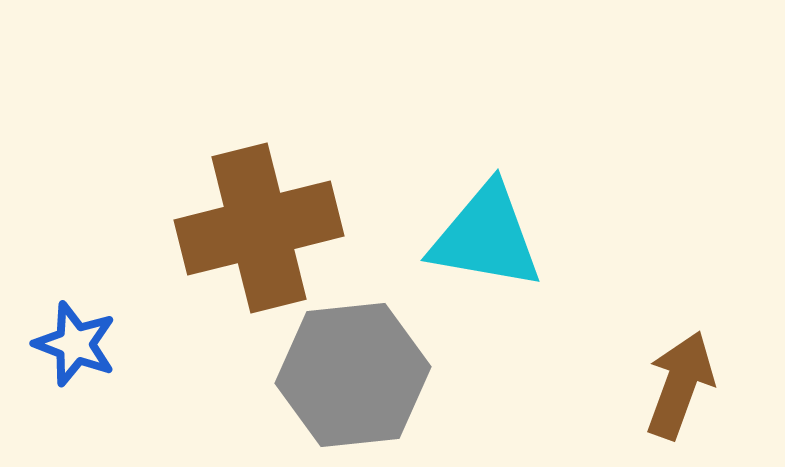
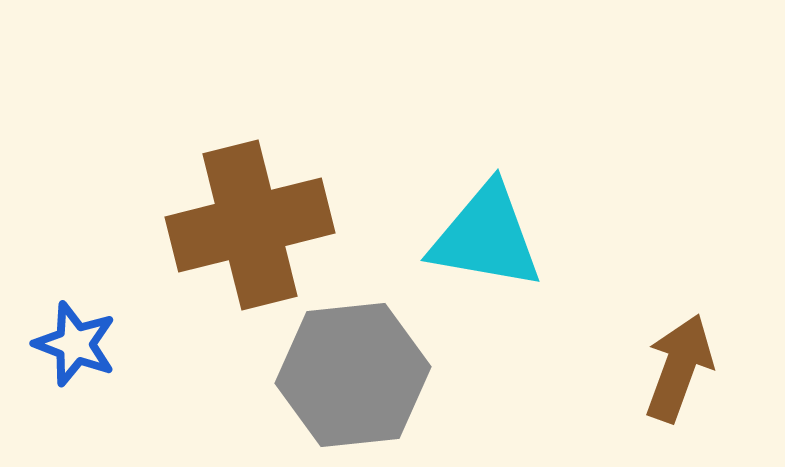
brown cross: moved 9 px left, 3 px up
brown arrow: moved 1 px left, 17 px up
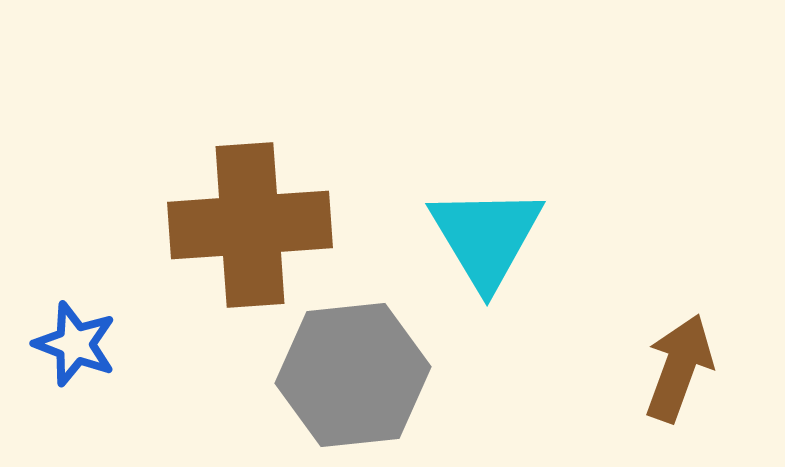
brown cross: rotated 10 degrees clockwise
cyan triangle: rotated 49 degrees clockwise
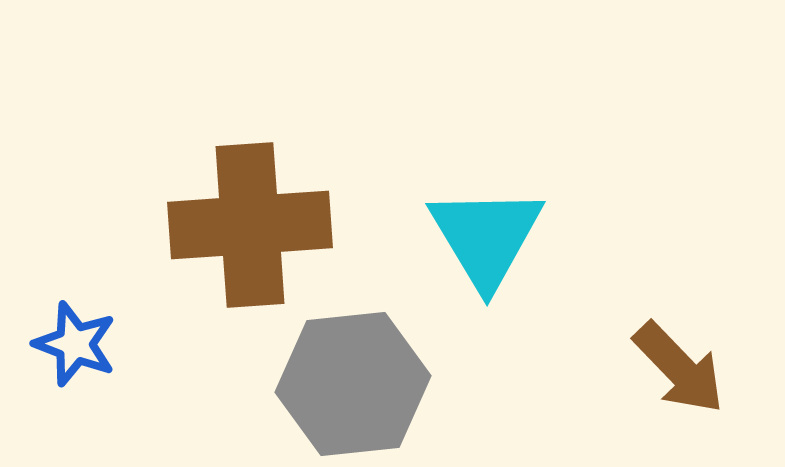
brown arrow: rotated 116 degrees clockwise
gray hexagon: moved 9 px down
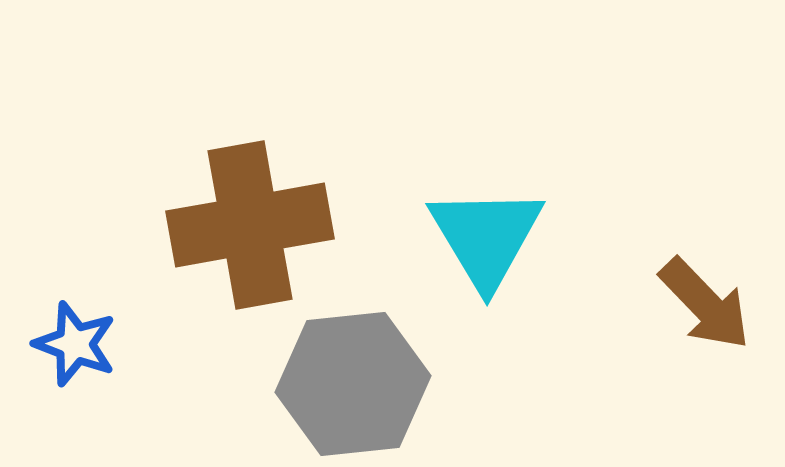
brown cross: rotated 6 degrees counterclockwise
brown arrow: moved 26 px right, 64 px up
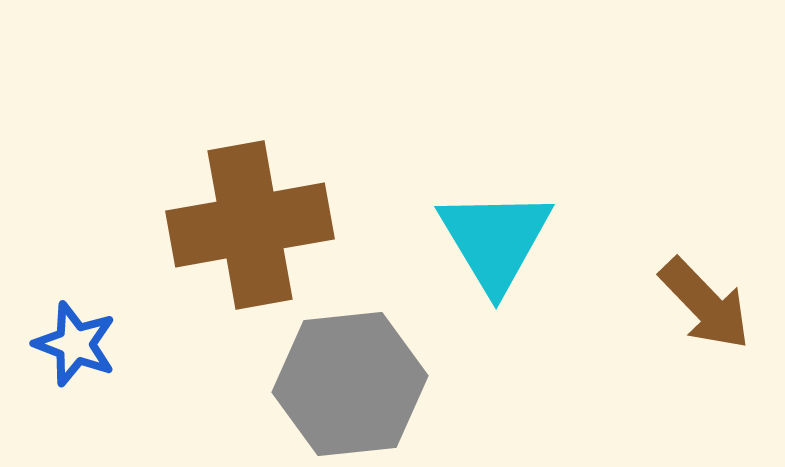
cyan triangle: moved 9 px right, 3 px down
gray hexagon: moved 3 px left
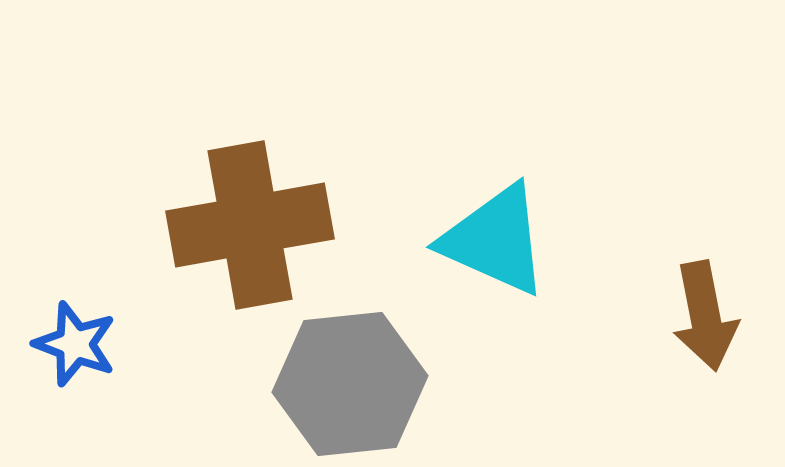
cyan triangle: rotated 35 degrees counterclockwise
brown arrow: moved 12 px down; rotated 33 degrees clockwise
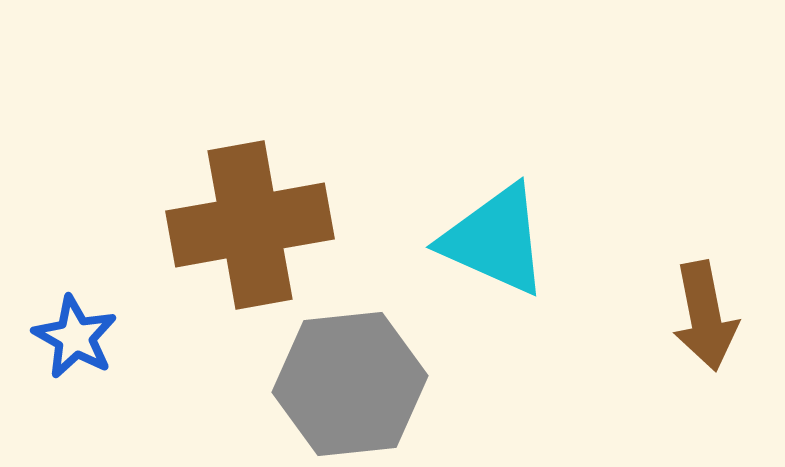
blue star: moved 7 px up; rotated 8 degrees clockwise
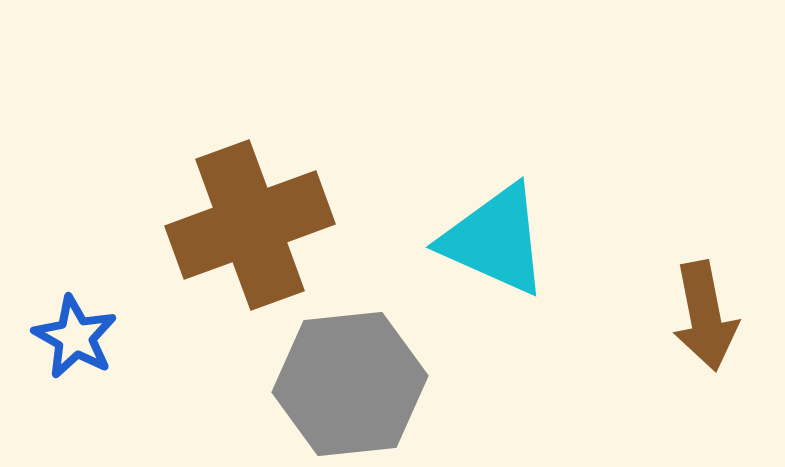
brown cross: rotated 10 degrees counterclockwise
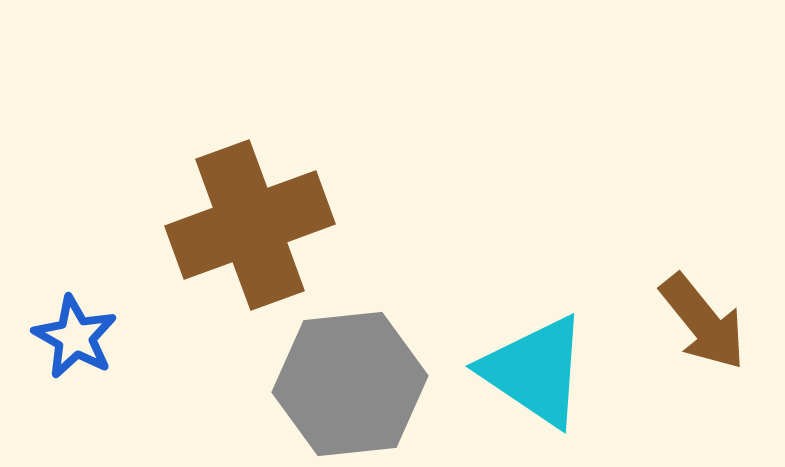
cyan triangle: moved 40 px right, 131 px down; rotated 10 degrees clockwise
brown arrow: moved 2 px left, 6 px down; rotated 28 degrees counterclockwise
